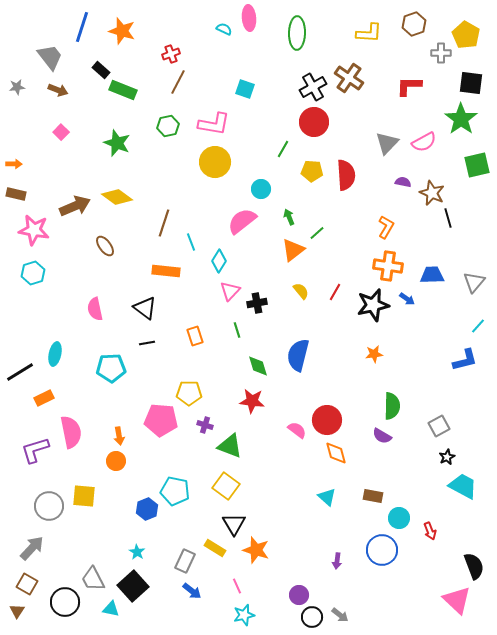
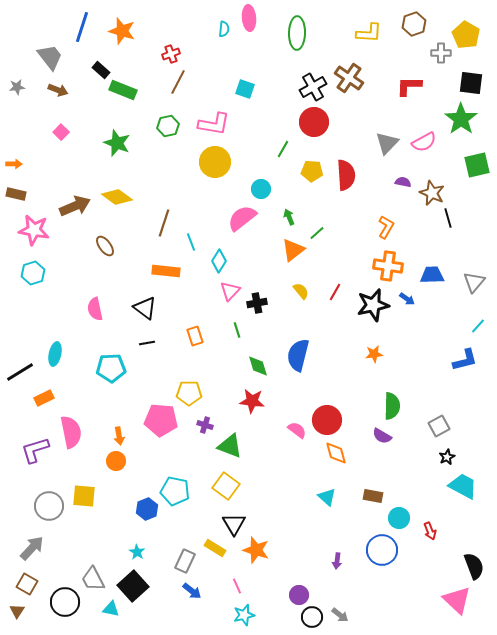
cyan semicircle at (224, 29): rotated 70 degrees clockwise
pink semicircle at (242, 221): moved 3 px up
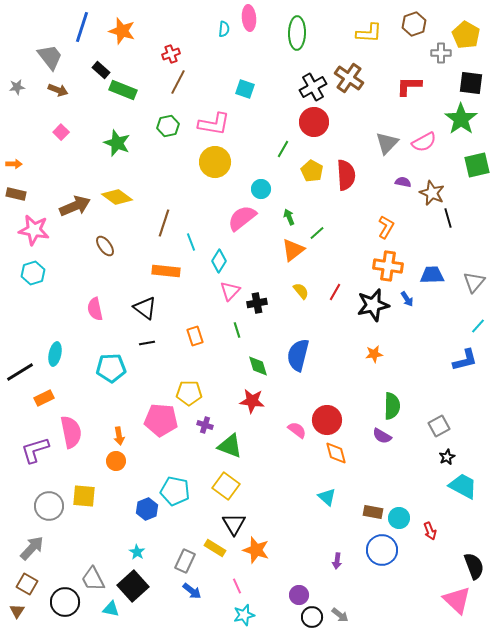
yellow pentagon at (312, 171): rotated 25 degrees clockwise
blue arrow at (407, 299): rotated 21 degrees clockwise
brown rectangle at (373, 496): moved 16 px down
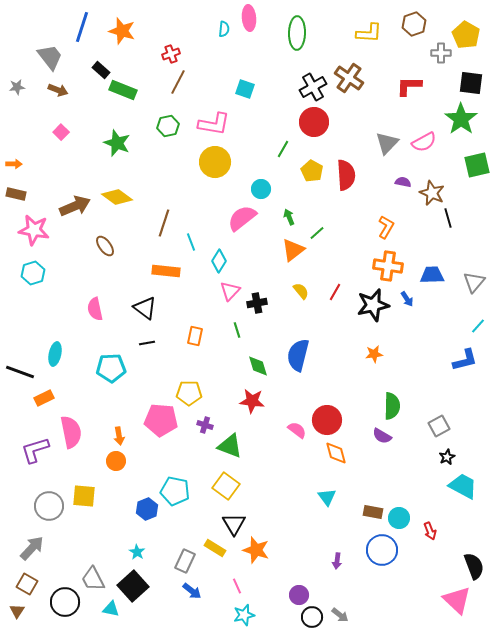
orange rectangle at (195, 336): rotated 30 degrees clockwise
black line at (20, 372): rotated 52 degrees clockwise
cyan triangle at (327, 497): rotated 12 degrees clockwise
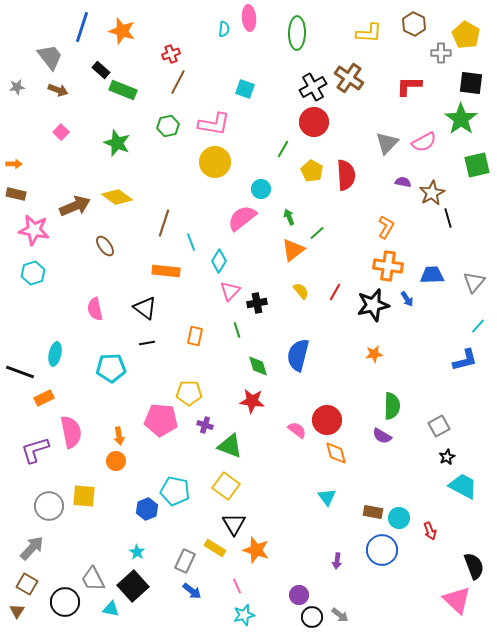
brown hexagon at (414, 24): rotated 15 degrees counterclockwise
brown star at (432, 193): rotated 20 degrees clockwise
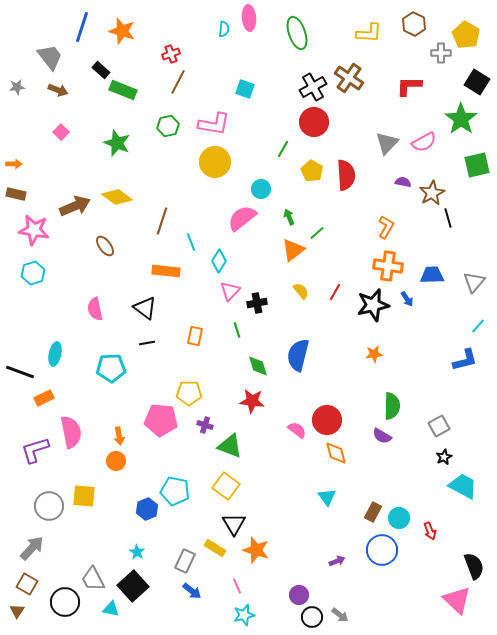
green ellipse at (297, 33): rotated 20 degrees counterclockwise
black square at (471, 83): moved 6 px right, 1 px up; rotated 25 degrees clockwise
brown line at (164, 223): moved 2 px left, 2 px up
black star at (447, 457): moved 3 px left
brown rectangle at (373, 512): rotated 72 degrees counterclockwise
purple arrow at (337, 561): rotated 119 degrees counterclockwise
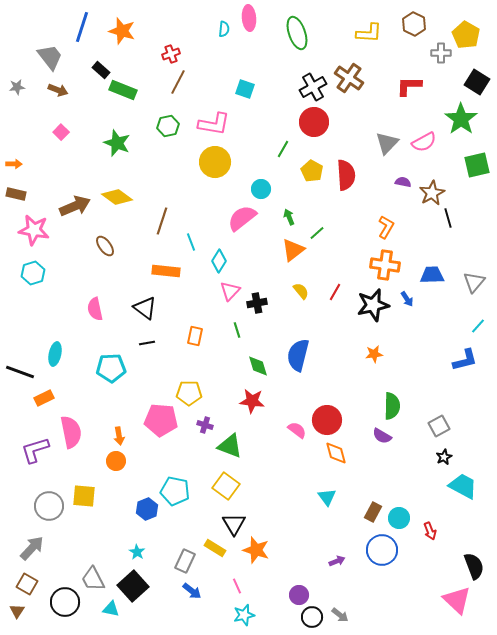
orange cross at (388, 266): moved 3 px left, 1 px up
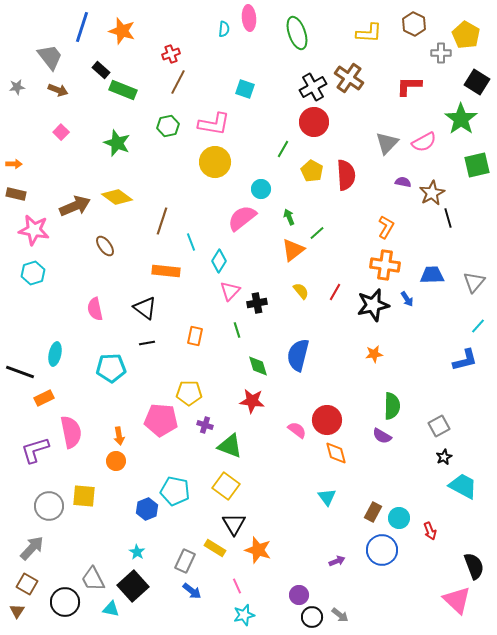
orange star at (256, 550): moved 2 px right
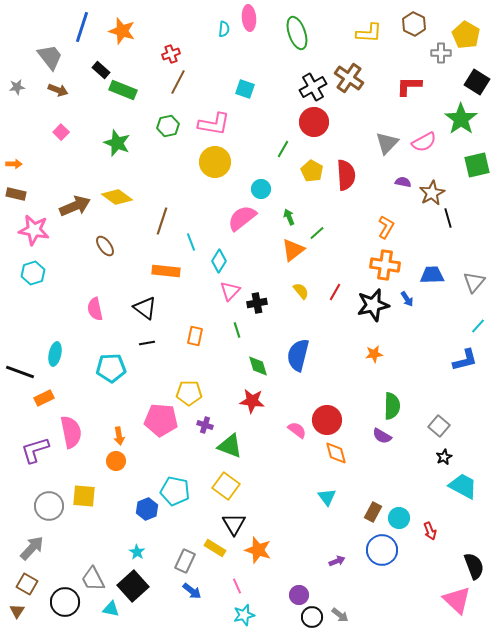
gray square at (439, 426): rotated 20 degrees counterclockwise
